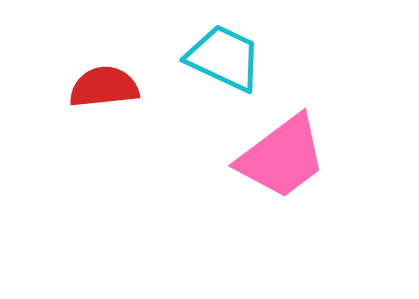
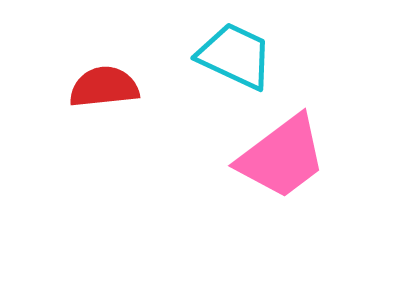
cyan trapezoid: moved 11 px right, 2 px up
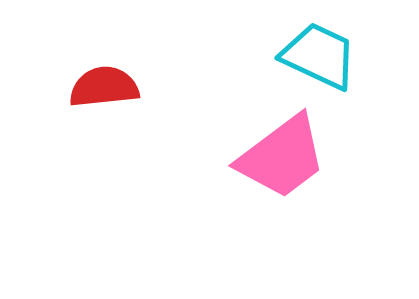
cyan trapezoid: moved 84 px right
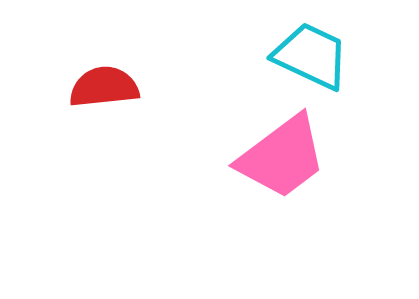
cyan trapezoid: moved 8 px left
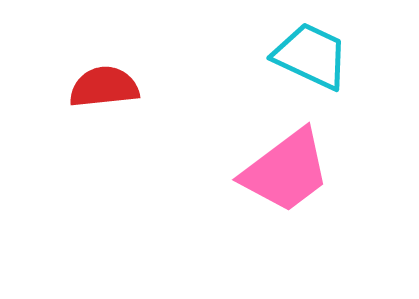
pink trapezoid: moved 4 px right, 14 px down
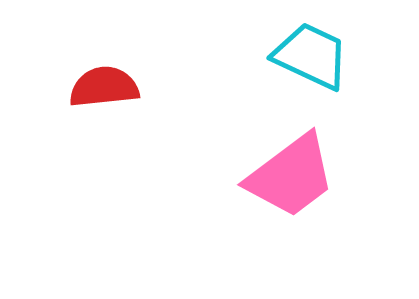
pink trapezoid: moved 5 px right, 5 px down
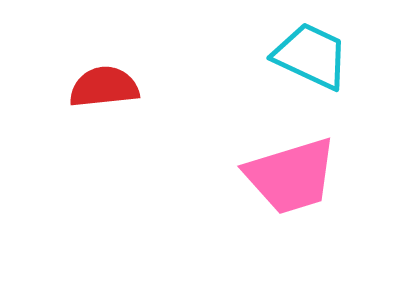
pink trapezoid: rotated 20 degrees clockwise
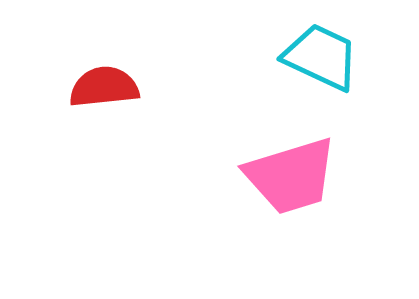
cyan trapezoid: moved 10 px right, 1 px down
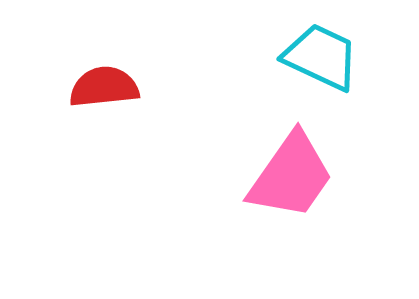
pink trapezoid: rotated 38 degrees counterclockwise
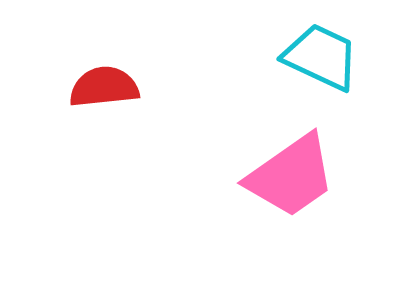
pink trapezoid: rotated 20 degrees clockwise
